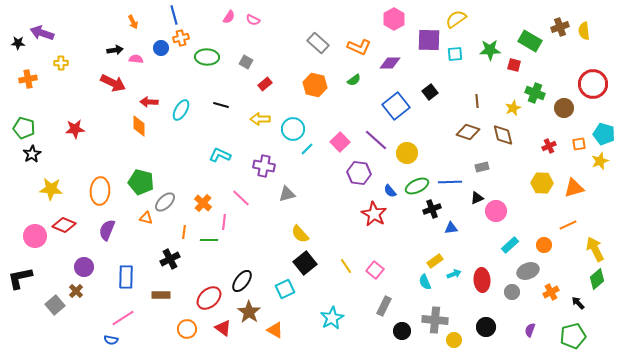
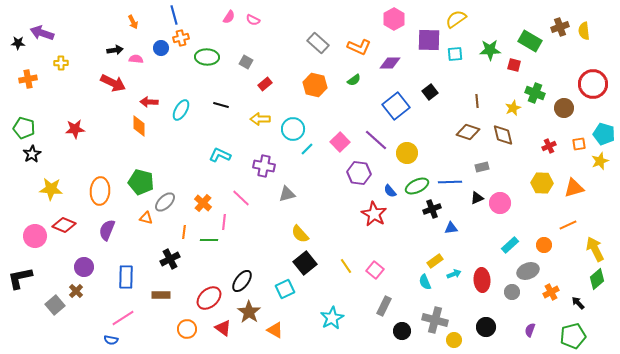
pink circle at (496, 211): moved 4 px right, 8 px up
gray cross at (435, 320): rotated 10 degrees clockwise
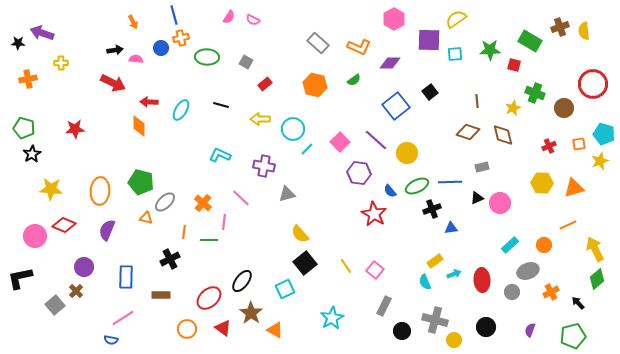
brown star at (249, 312): moved 2 px right, 1 px down
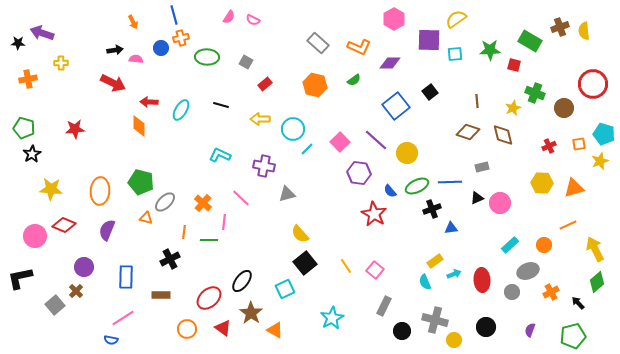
green diamond at (597, 279): moved 3 px down
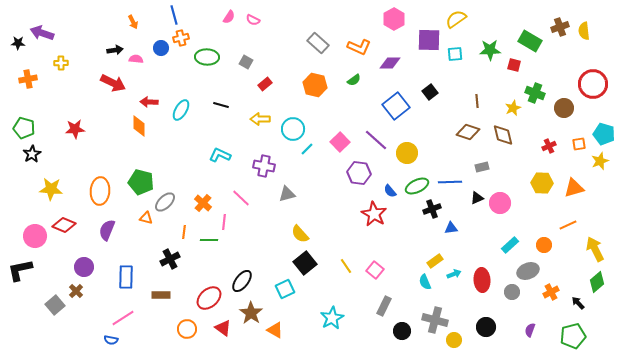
black L-shape at (20, 278): moved 8 px up
